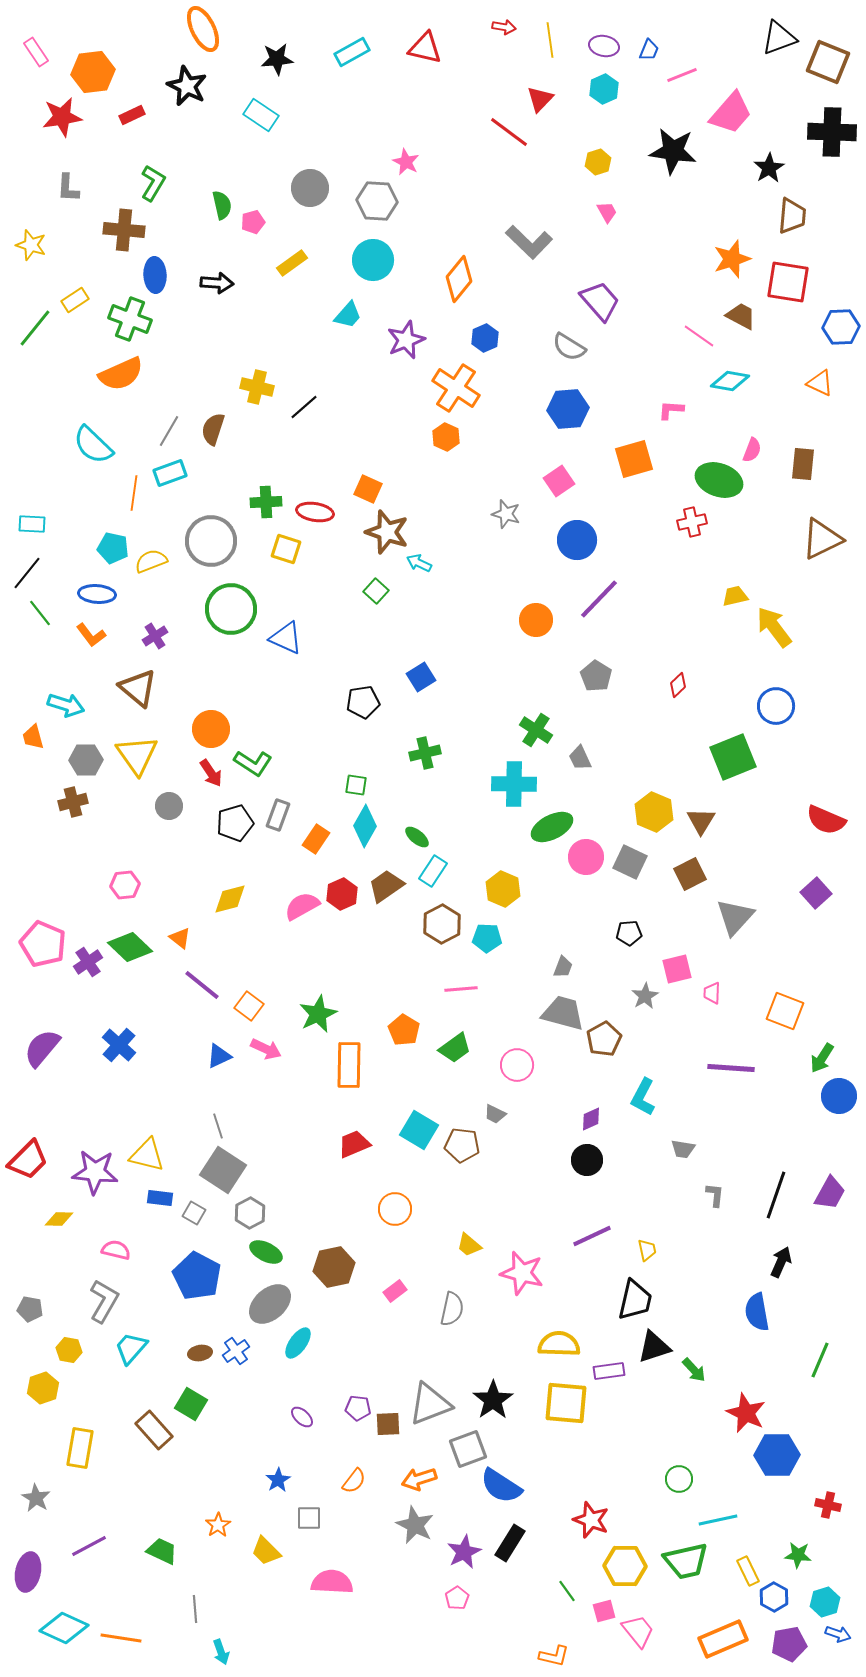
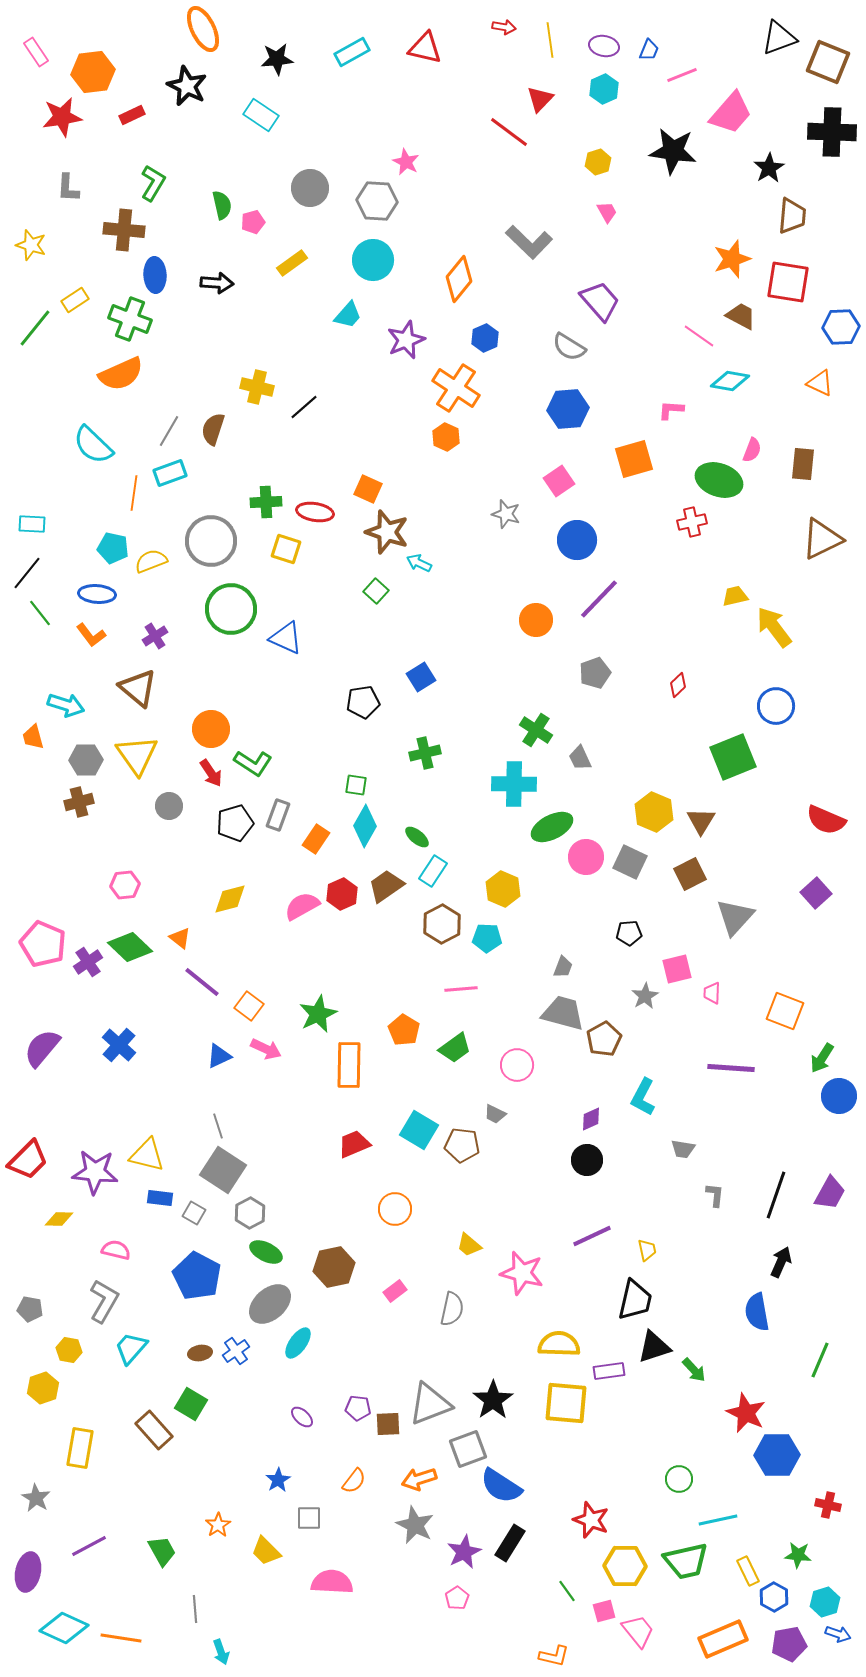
gray pentagon at (596, 676): moved 1 px left, 3 px up; rotated 20 degrees clockwise
brown cross at (73, 802): moved 6 px right
purple line at (202, 985): moved 3 px up
green trapezoid at (162, 1551): rotated 36 degrees clockwise
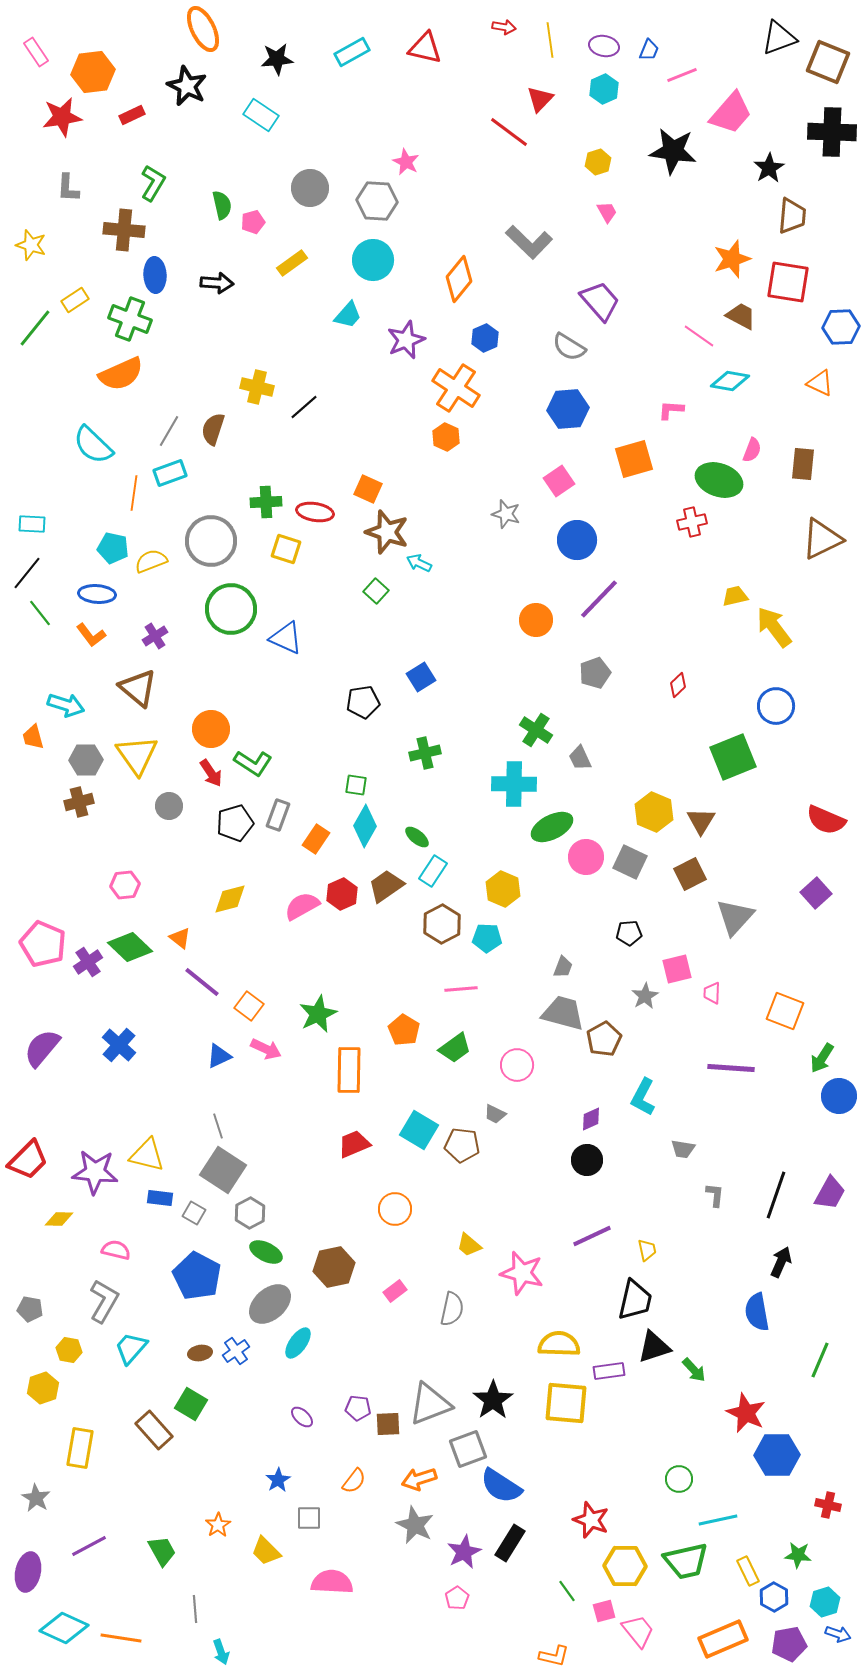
orange rectangle at (349, 1065): moved 5 px down
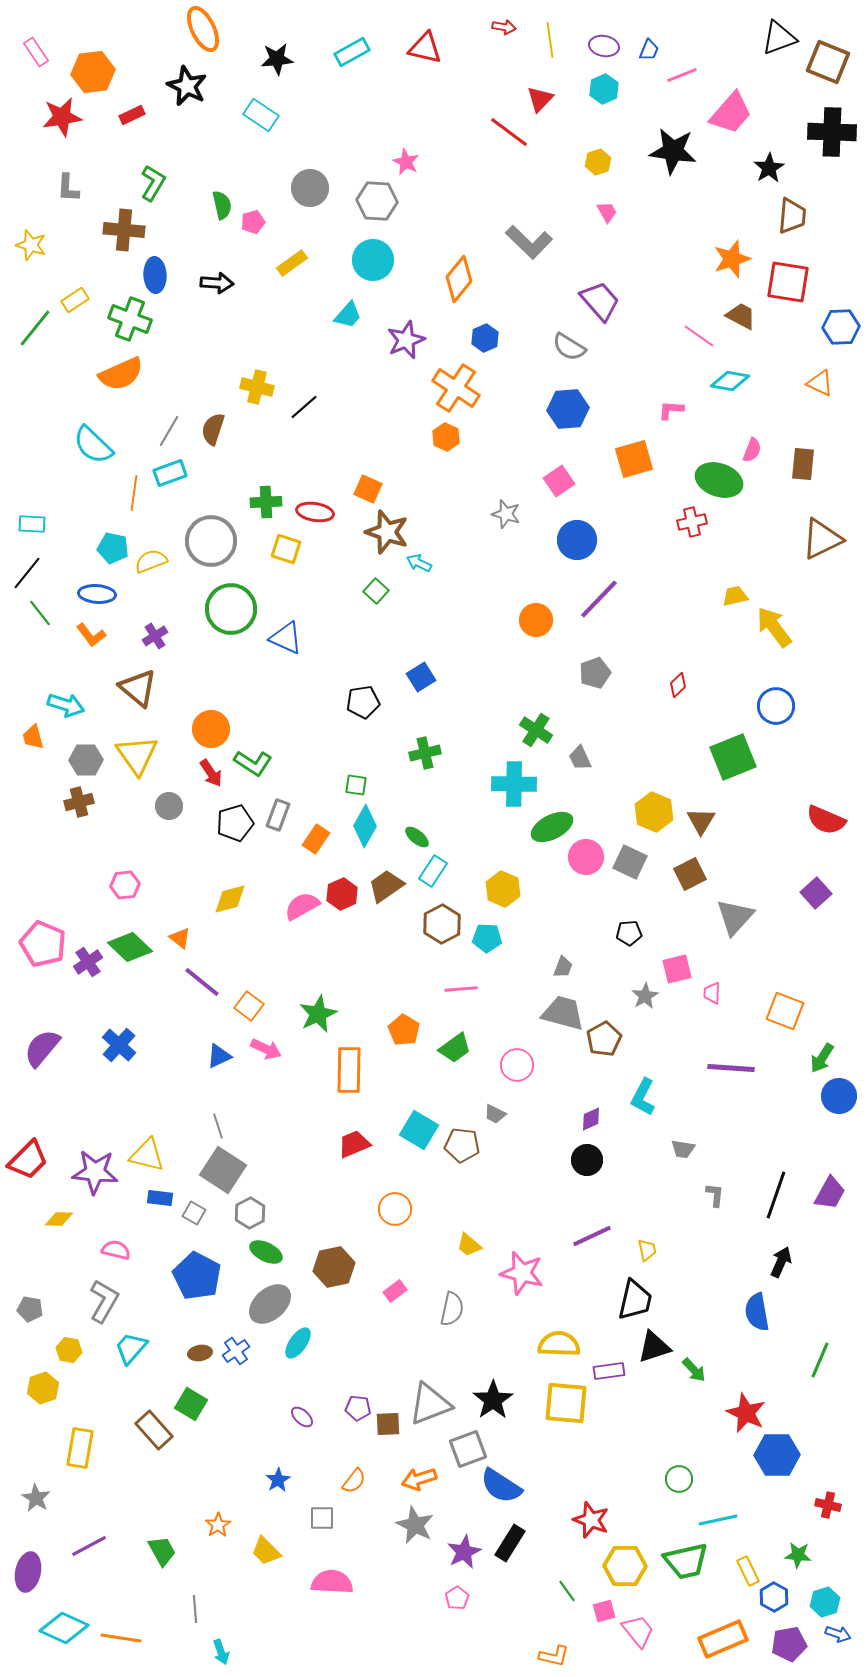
gray square at (309, 1518): moved 13 px right
